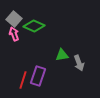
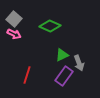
green diamond: moved 16 px right
pink arrow: rotated 136 degrees clockwise
green triangle: rotated 16 degrees counterclockwise
purple rectangle: moved 26 px right; rotated 18 degrees clockwise
red line: moved 4 px right, 5 px up
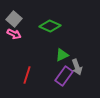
gray arrow: moved 2 px left, 4 px down
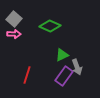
pink arrow: rotated 24 degrees counterclockwise
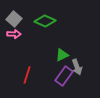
green diamond: moved 5 px left, 5 px up
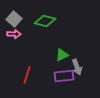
green diamond: rotated 10 degrees counterclockwise
purple rectangle: rotated 48 degrees clockwise
